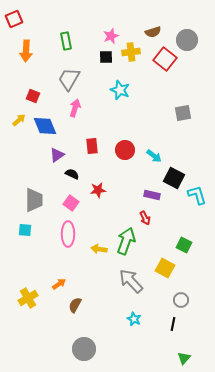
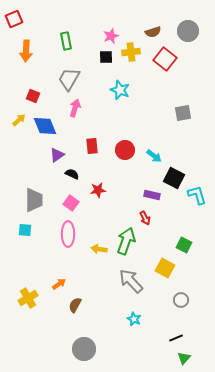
gray circle at (187, 40): moved 1 px right, 9 px up
black line at (173, 324): moved 3 px right, 14 px down; rotated 56 degrees clockwise
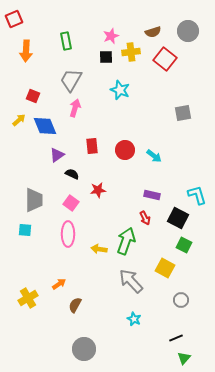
gray trapezoid at (69, 79): moved 2 px right, 1 px down
black square at (174, 178): moved 4 px right, 40 px down
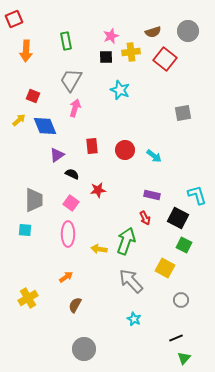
orange arrow at (59, 284): moved 7 px right, 7 px up
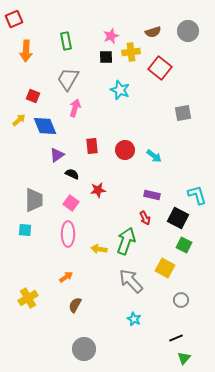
red square at (165, 59): moved 5 px left, 9 px down
gray trapezoid at (71, 80): moved 3 px left, 1 px up
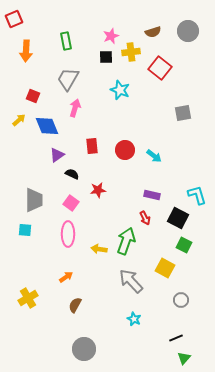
blue diamond at (45, 126): moved 2 px right
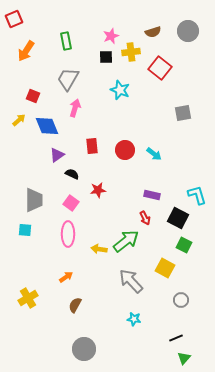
orange arrow at (26, 51): rotated 30 degrees clockwise
cyan arrow at (154, 156): moved 2 px up
green arrow at (126, 241): rotated 32 degrees clockwise
cyan star at (134, 319): rotated 16 degrees counterclockwise
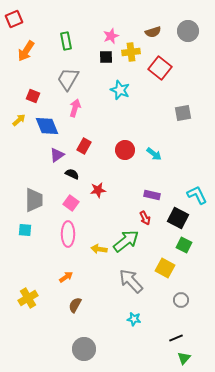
red rectangle at (92, 146): moved 8 px left; rotated 35 degrees clockwise
cyan L-shape at (197, 195): rotated 10 degrees counterclockwise
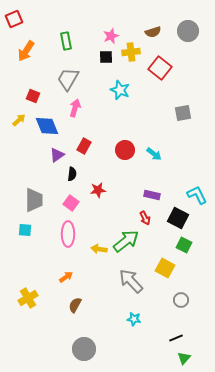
black semicircle at (72, 174): rotated 72 degrees clockwise
